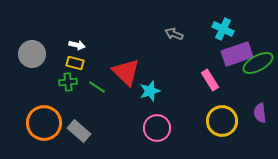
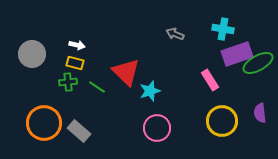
cyan cross: rotated 15 degrees counterclockwise
gray arrow: moved 1 px right
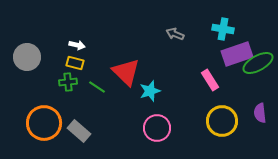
gray circle: moved 5 px left, 3 px down
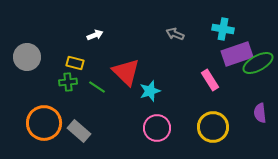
white arrow: moved 18 px right, 10 px up; rotated 35 degrees counterclockwise
yellow circle: moved 9 px left, 6 px down
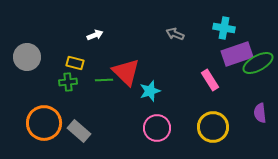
cyan cross: moved 1 px right, 1 px up
green line: moved 7 px right, 7 px up; rotated 36 degrees counterclockwise
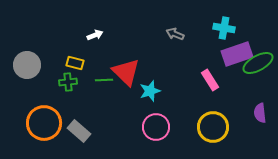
gray circle: moved 8 px down
pink circle: moved 1 px left, 1 px up
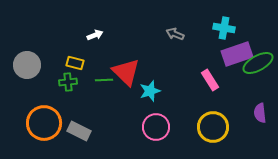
gray rectangle: rotated 15 degrees counterclockwise
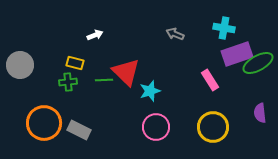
gray circle: moved 7 px left
gray rectangle: moved 1 px up
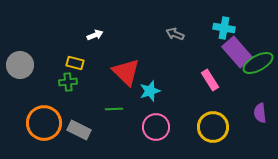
purple rectangle: moved 2 px up; rotated 68 degrees clockwise
green line: moved 10 px right, 29 px down
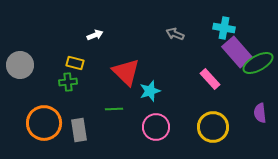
pink rectangle: moved 1 px up; rotated 10 degrees counterclockwise
gray rectangle: rotated 55 degrees clockwise
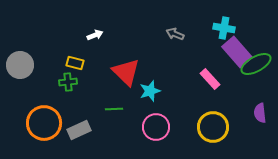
green ellipse: moved 2 px left, 1 px down
gray rectangle: rotated 75 degrees clockwise
